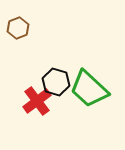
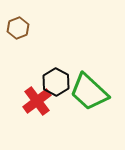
black hexagon: rotated 12 degrees clockwise
green trapezoid: moved 3 px down
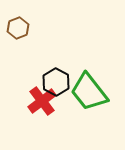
green trapezoid: rotated 9 degrees clockwise
red cross: moved 5 px right
